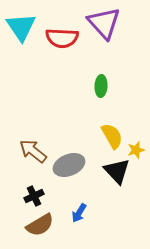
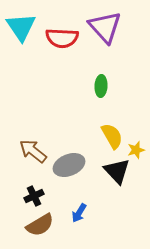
purple triangle: moved 1 px right, 4 px down
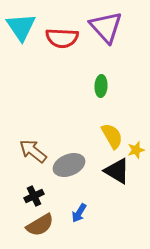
purple triangle: moved 1 px right
black triangle: rotated 16 degrees counterclockwise
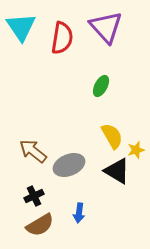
red semicircle: rotated 84 degrees counterclockwise
green ellipse: rotated 25 degrees clockwise
blue arrow: rotated 24 degrees counterclockwise
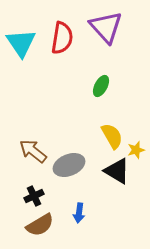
cyan triangle: moved 16 px down
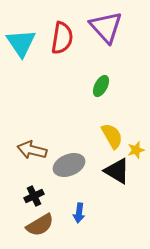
brown arrow: moved 1 px left, 1 px up; rotated 24 degrees counterclockwise
